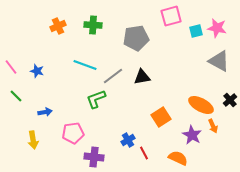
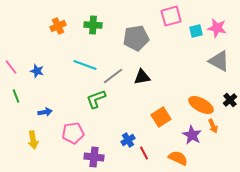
green line: rotated 24 degrees clockwise
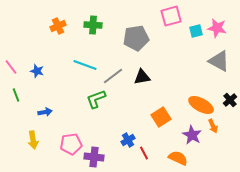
green line: moved 1 px up
pink pentagon: moved 2 px left, 11 px down
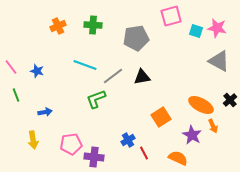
cyan square: rotated 32 degrees clockwise
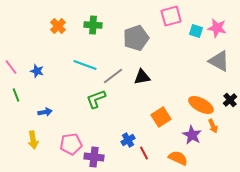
orange cross: rotated 21 degrees counterclockwise
gray pentagon: rotated 10 degrees counterclockwise
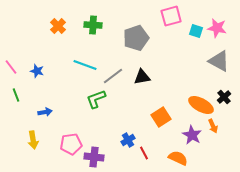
black cross: moved 6 px left, 3 px up
